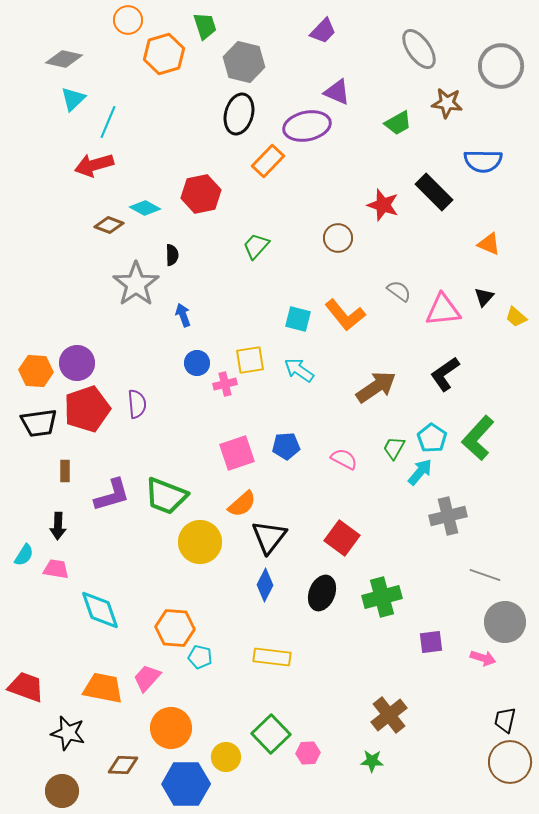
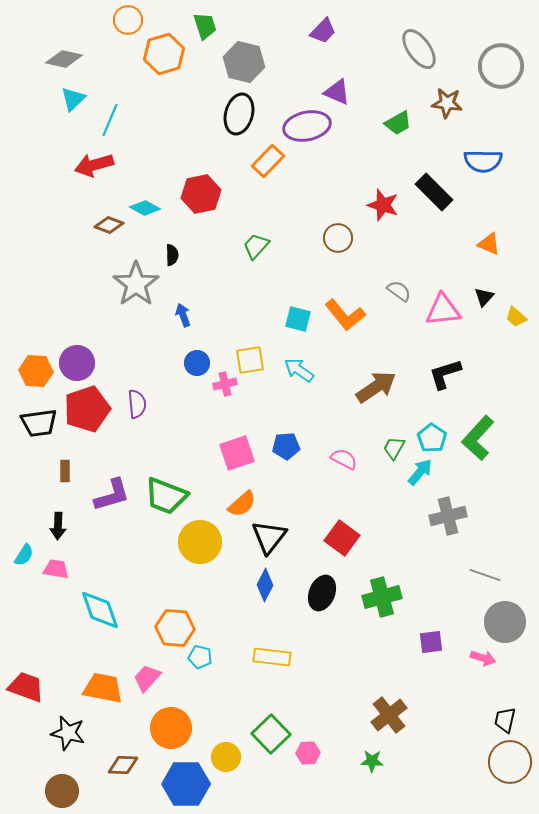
cyan line at (108, 122): moved 2 px right, 2 px up
black L-shape at (445, 374): rotated 18 degrees clockwise
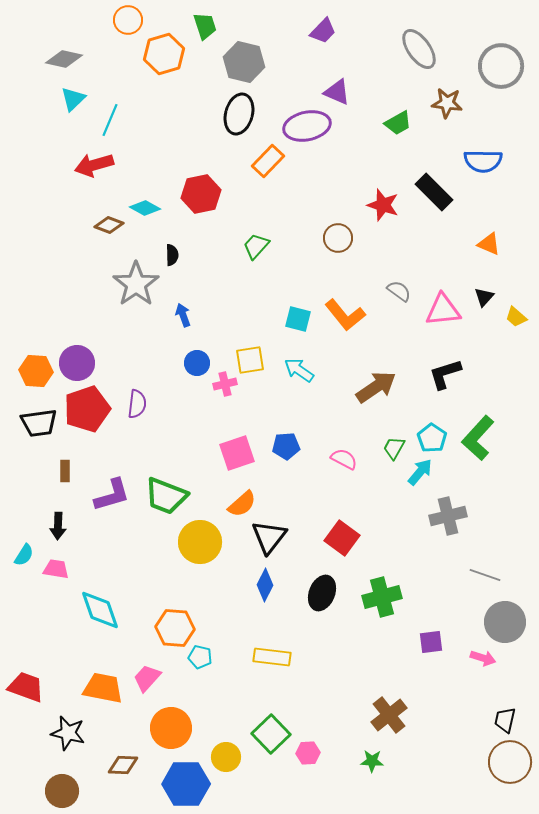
purple semicircle at (137, 404): rotated 12 degrees clockwise
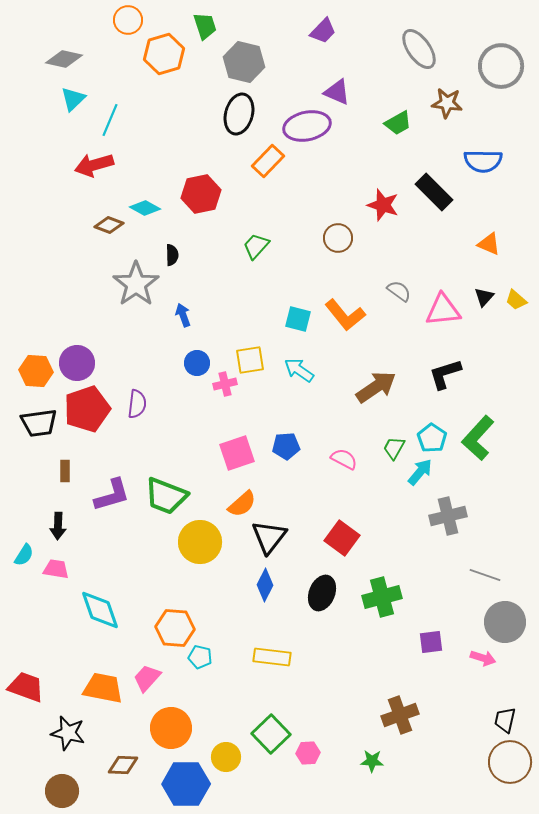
yellow trapezoid at (516, 317): moved 17 px up
brown cross at (389, 715): moved 11 px right; rotated 18 degrees clockwise
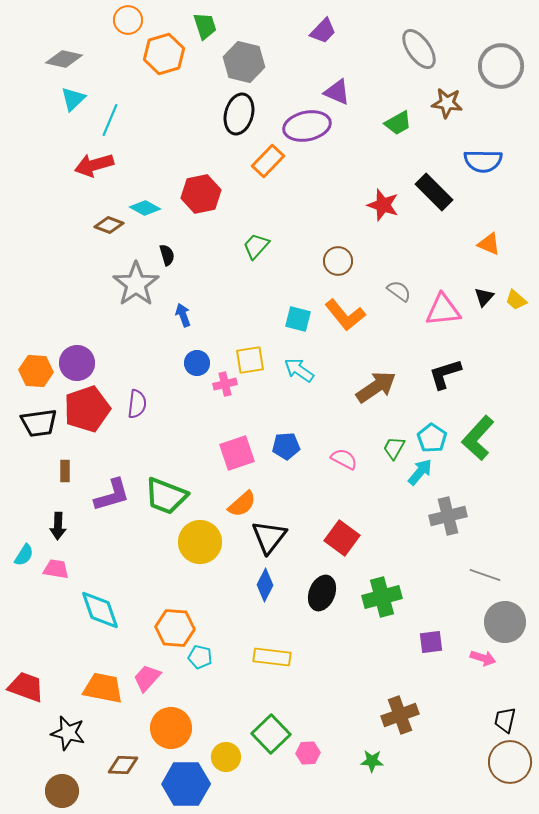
brown circle at (338, 238): moved 23 px down
black semicircle at (172, 255): moved 5 px left; rotated 15 degrees counterclockwise
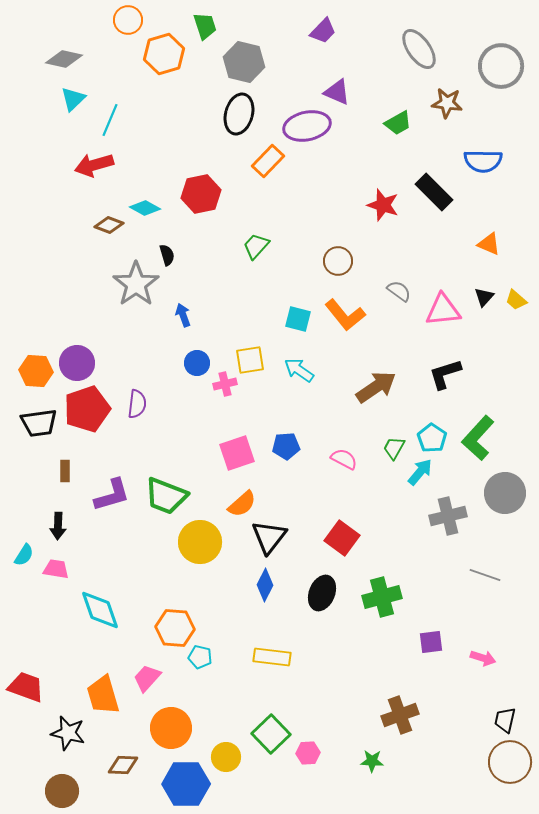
gray circle at (505, 622): moved 129 px up
orange trapezoid at (103, 688): moved 7 px down; rotated 117 degrees counterclockwise
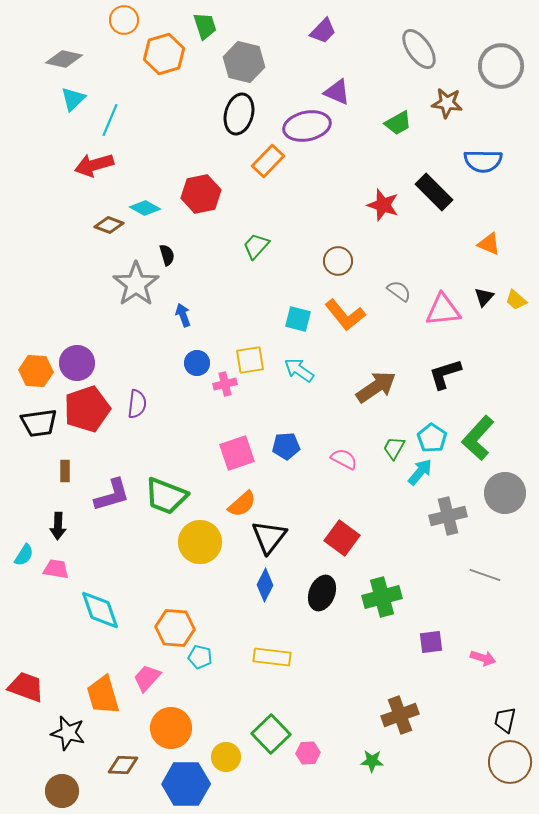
orange circle at (128, 20): moved 4 px left
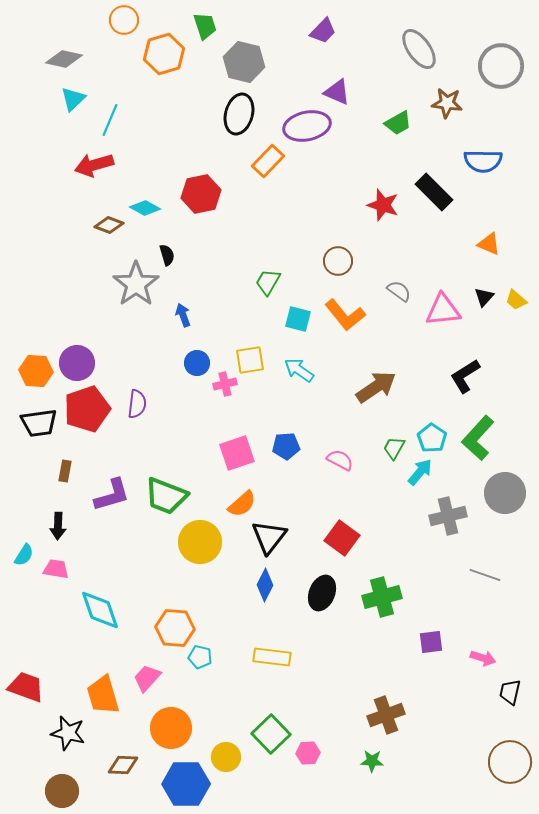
green trapezoid at (256, 246): moved 12 px right, 36 px down; rotated 12 degrees counterclockwise
black L-shape at (445, 374): moved 20 px right, 2 px down; rotated 15 degrees counterclockwise
pink semicircle at (344, 459): moved 4 px left, 1 px down
brown rectangle at (65, 471): rotated 10 degrees clockwise
brown cross at (400, 715): moved 14 px left
black trapezoid at (505, 720): moved 5 px right, 28 px up
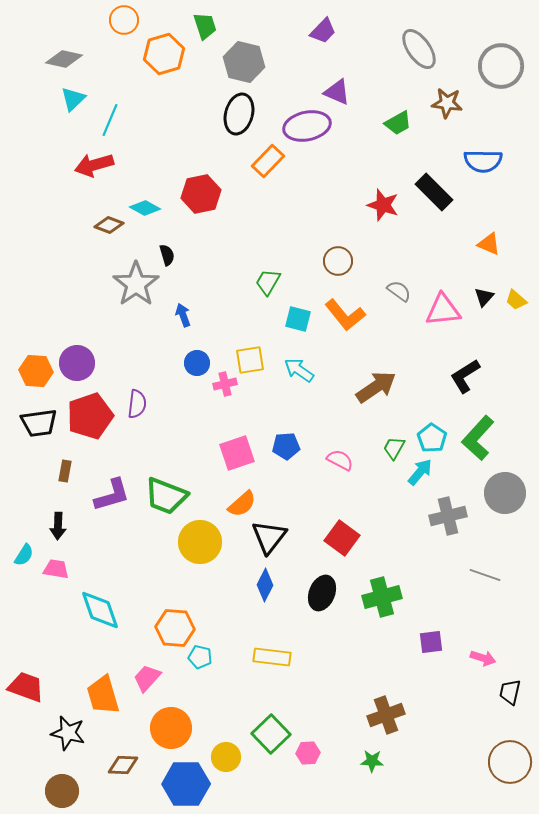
red pentagon at (87, 409): moved 3 px right, 7 px down
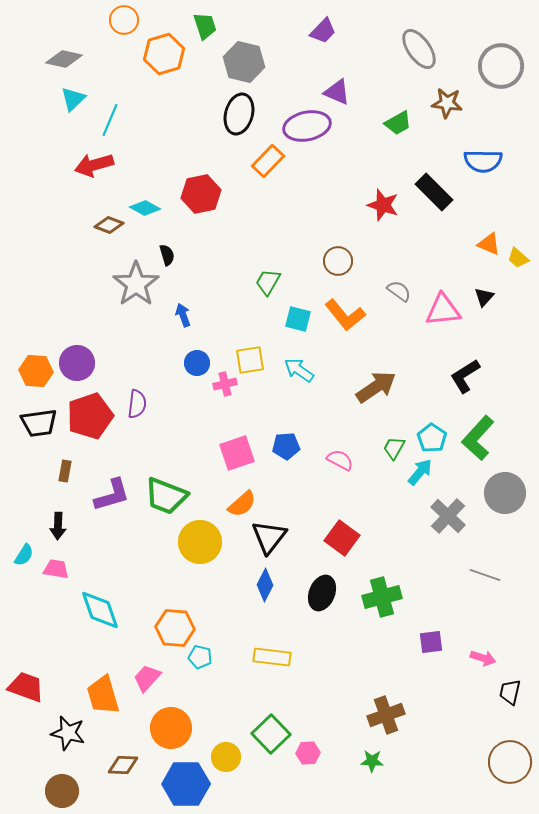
yellow trapezoid at (516, 300): moved 2 px right, 42 px up
gray cross at (448, 516): rotated 33 degrees counterclockwise
